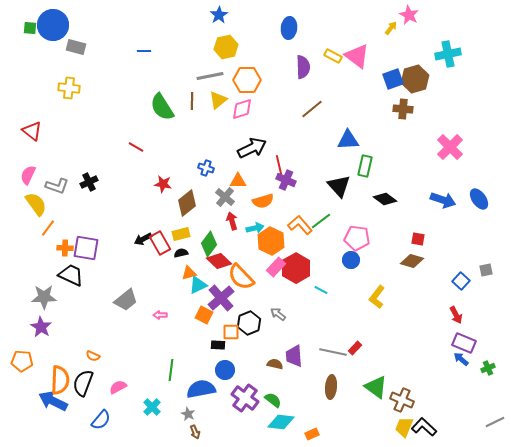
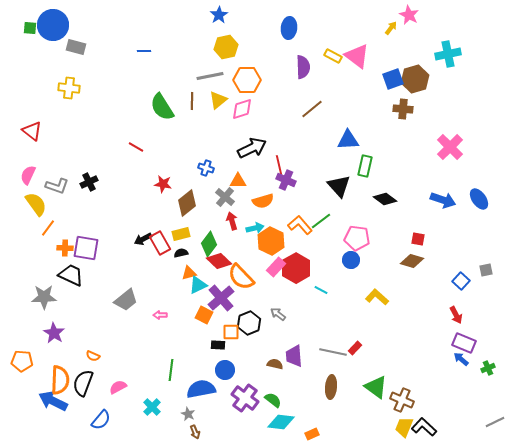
yellow L-shape at (377, 297): rotated 95 degrees clockwise
purple star at (41, 327): moved 13 px right, 6 px down
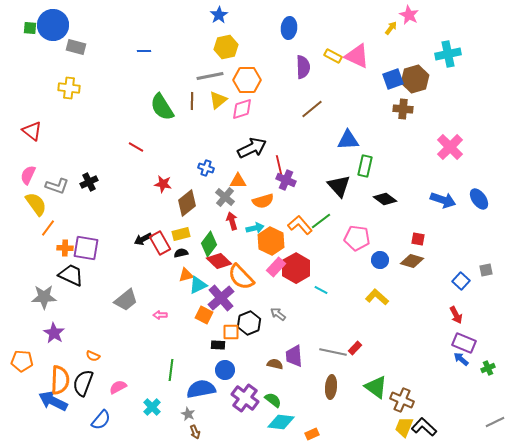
pink triangle at (357, 56): rotated 12 degrees counterclockwise
blue circle at (351, 260): moved 29 px right
orange triangle at (189, 273): moved 3 px left, 2 px down
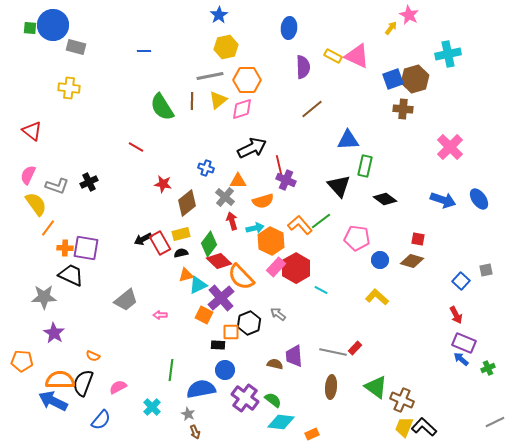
orange semicircle at (60, 380): rotated 92 degrees counterclockwise
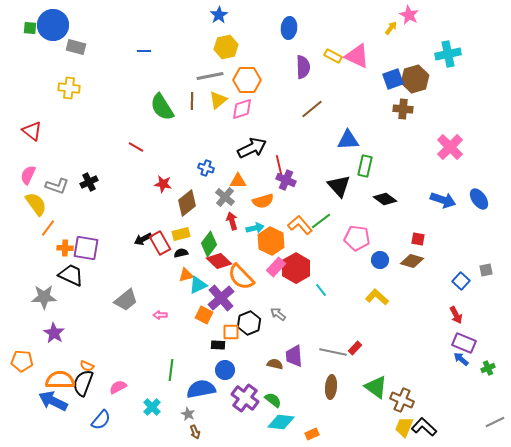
cyan line at (321, 290): rotated 24 degrees clockwise
orange semicircle at (93, 356): moved 6 px left, 10 px down
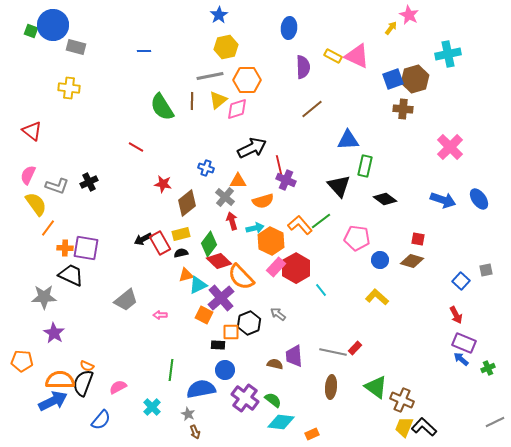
green square at (30, 28): moved 1 px right, 3 px down; rotated 16 degrees clockwise
pink diamond at (242, 109): moved 5 px left
blue arrow at (53, 401): rotated 128 degrees clockwise
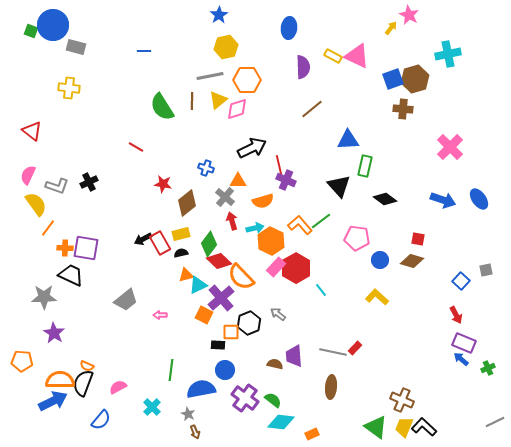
green triangle at (376, 387): moved 40 px down
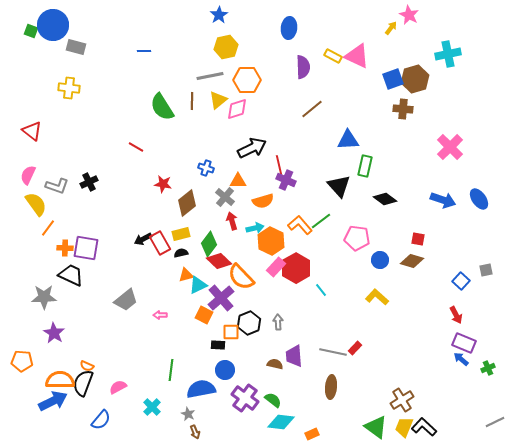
gray arrow at (278, 314): moved 8 px down; rotated 49 degrees clockwise
brown cross at (402, 400): rotated 35 degrees clockwise
